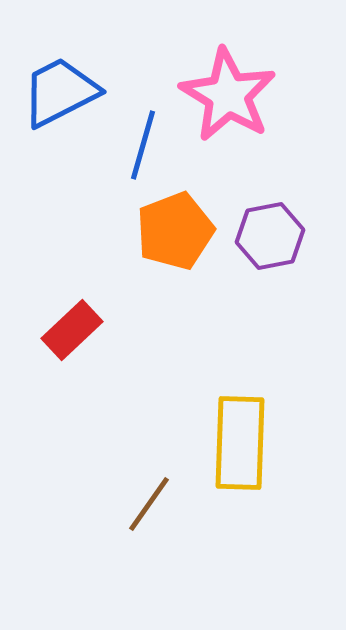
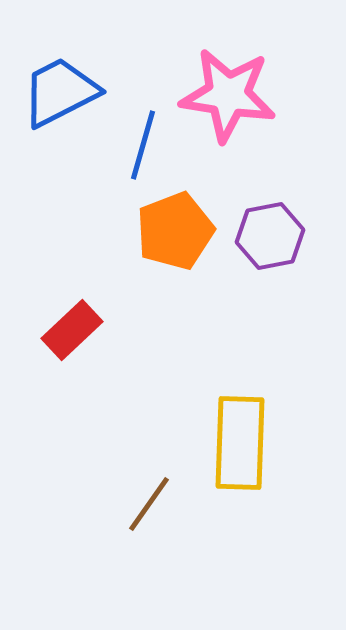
pink star: rotated 22 degrees counterclockwise
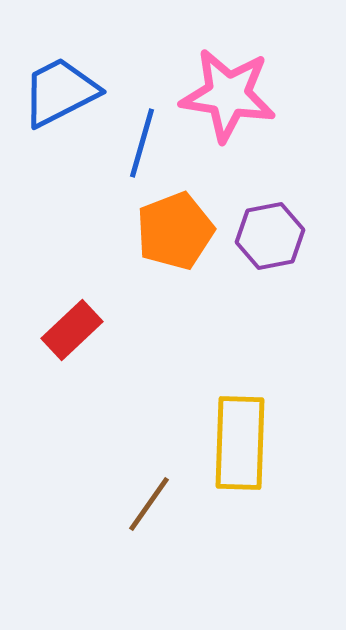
blue line: moved 1 px left, 2 px up
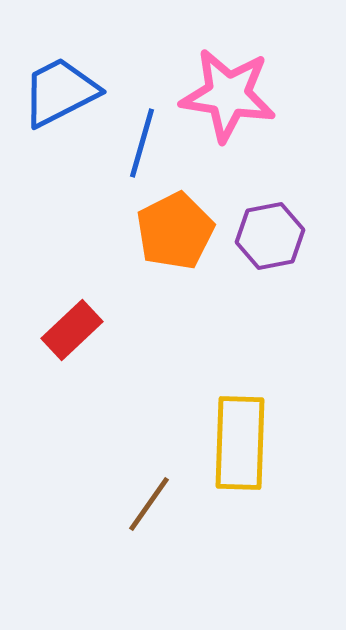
orange pentagon: rotated 6 degrees counterclockwise
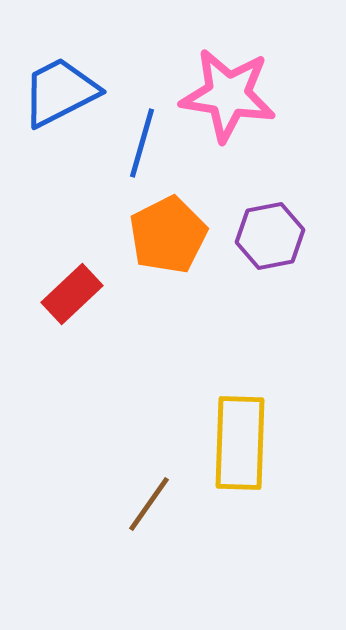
orange pentagon: moved 7 px left, 4 px down
red rectangle: moved 36 px up
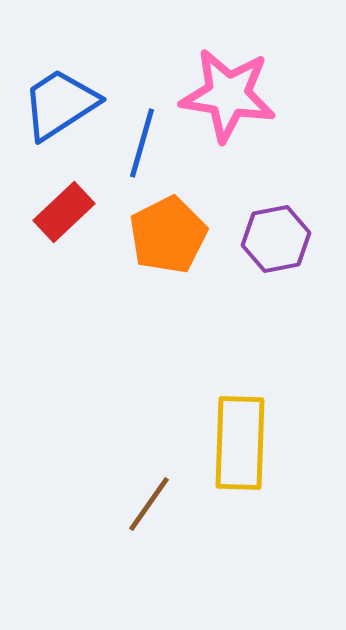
blue trapezoid: moved 12 px down; rotated 6 degrees counterclockwise
purple hexagon: moved 6 px right, 3 px down
red rectangle: moved 8 px left, 82 px up
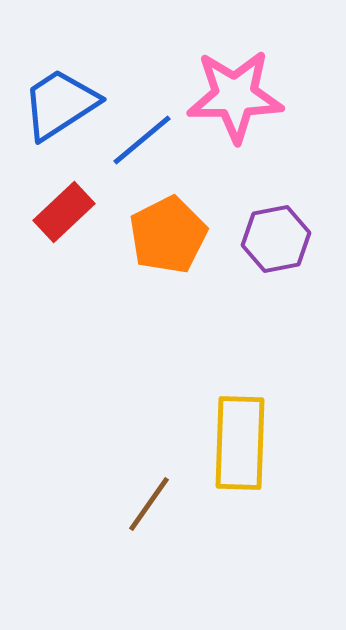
pink star: moved 7 px right, 1 px down; rotated 10 degrees counterclockwise
blue line: moved 3 px up; rotated 34 degrees clockwise
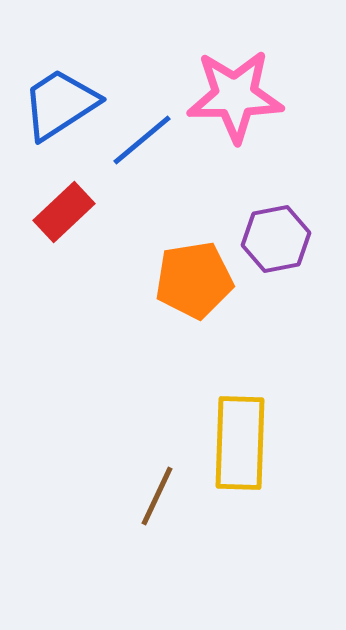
orange pentagon: moved 26 px right, 45 px down; rotated 18 degrees clockwise
brown line: moved 8 px right, 8 px up; rotated 10 degrees counterclockwise
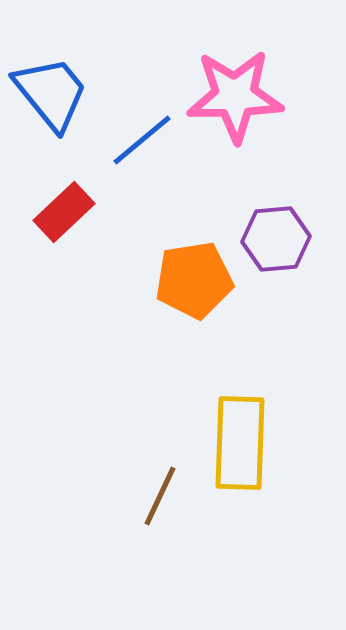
blue trapezoid: moved 9 px left, 11 px up; rotated 84 degrees clockwise
purple hexagon: rotated 6 degrees clockwise
brown line: moved 3 px right
